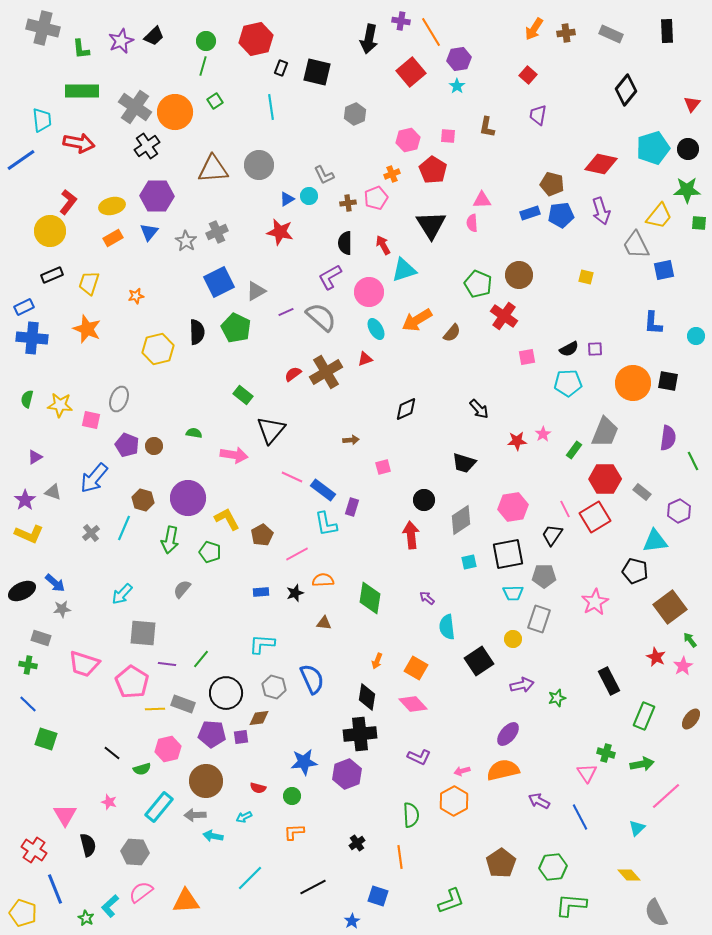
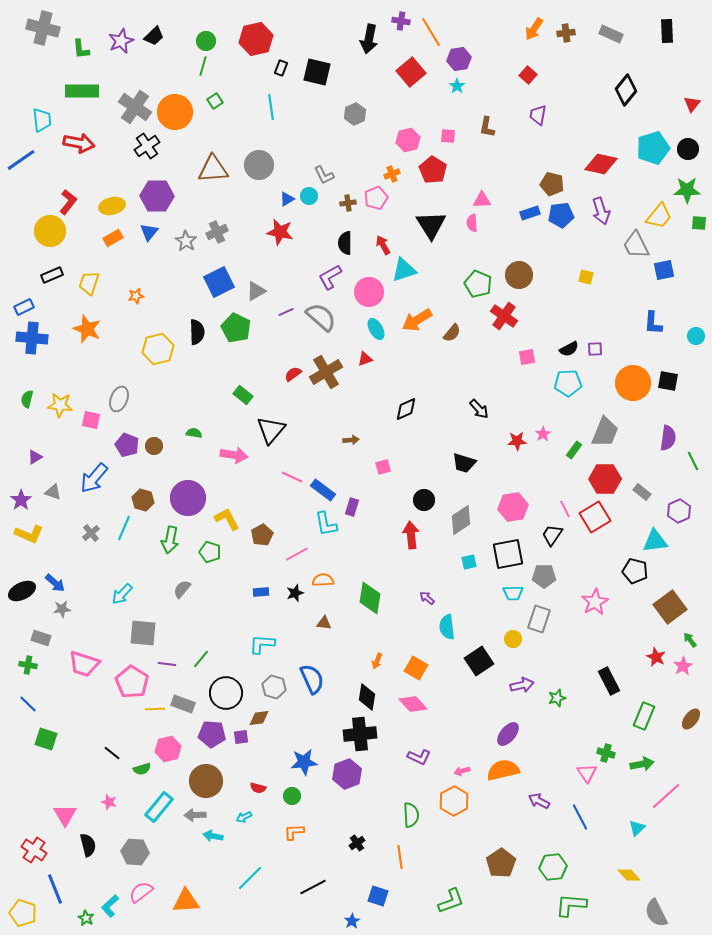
purple star at (25, 500): moved 4 px left
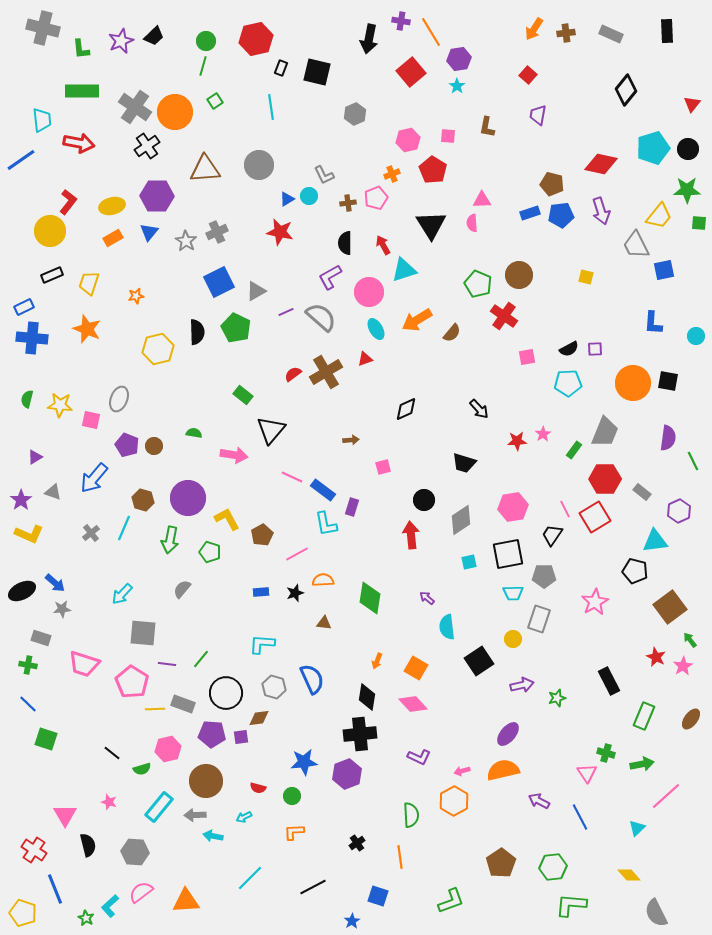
brown triangle at (213, 169): moved 8 px left
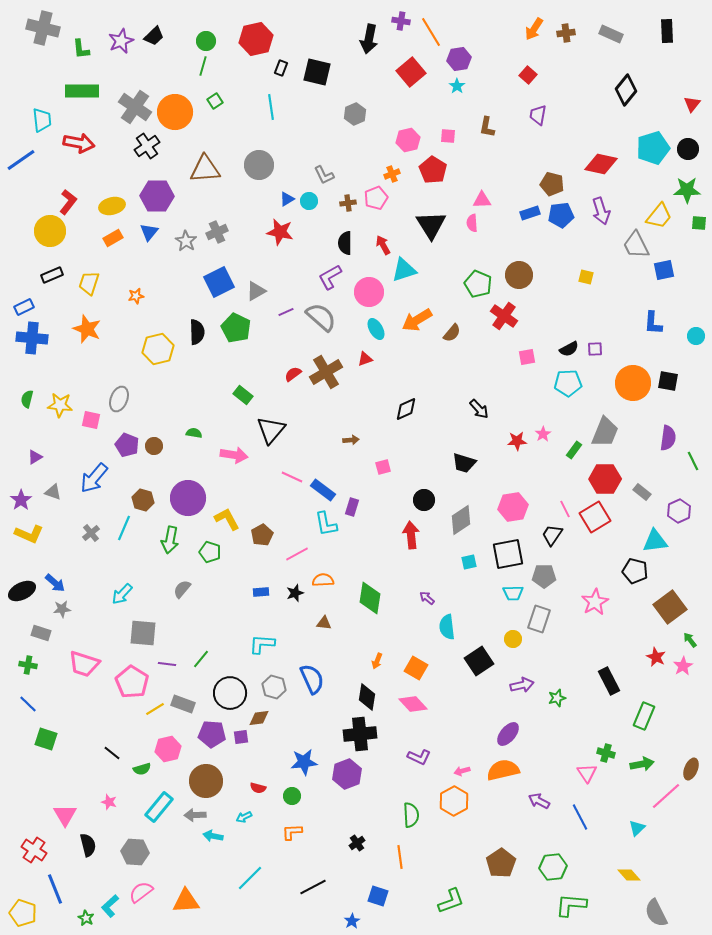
cyan circle at (309, 196): moved 5 px down
gray rectangle at (41, 638): moved 5 px up
black circle at (226, 693): moved 4 px right
yellow line at (155, 709): rotated 30 degrees counterclockwise
brown ellipse at (691, 719): moved 50 px down; rotated 15 degrees counterclockwise
orange L-shape at (294, 832): moved 2 px left
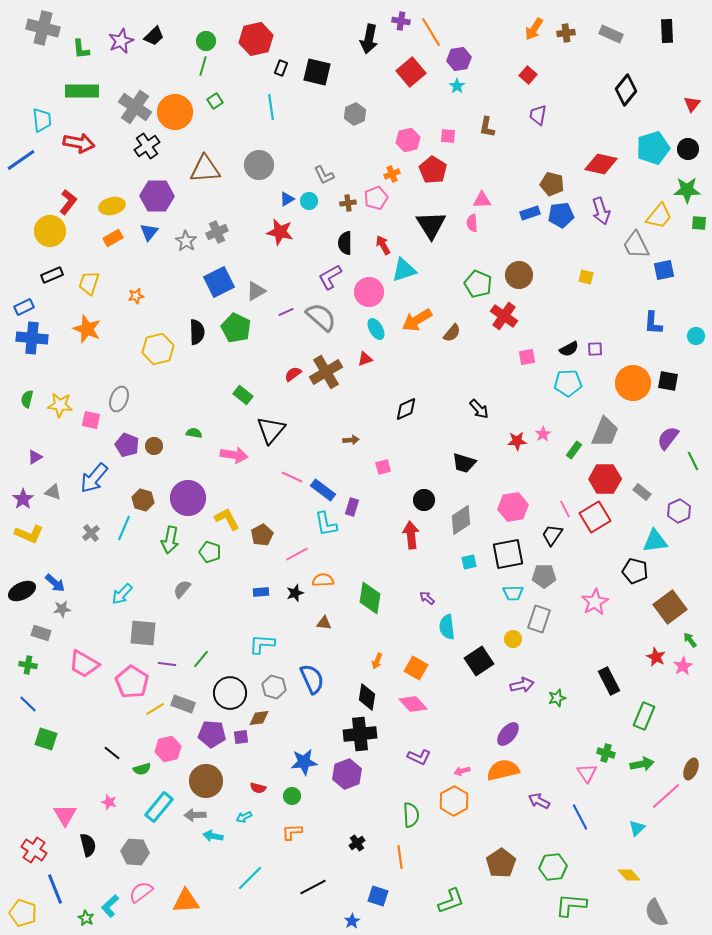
purple semicircle at (668, 438): rotated 150 degrees counterclockwise
purple star at (21, 500): moved 2 px right, 1 px up
pink trapezoid at (84, 664): rotated 12 degrees clockwise
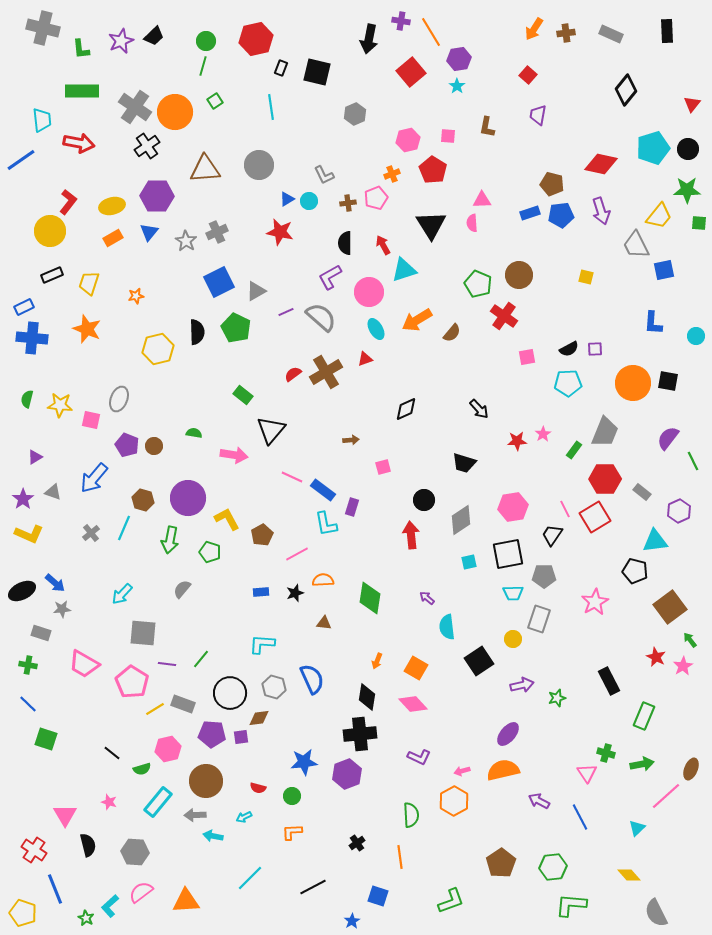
cyan rectangle at (159, 807): moved 1 px left, 5 px up
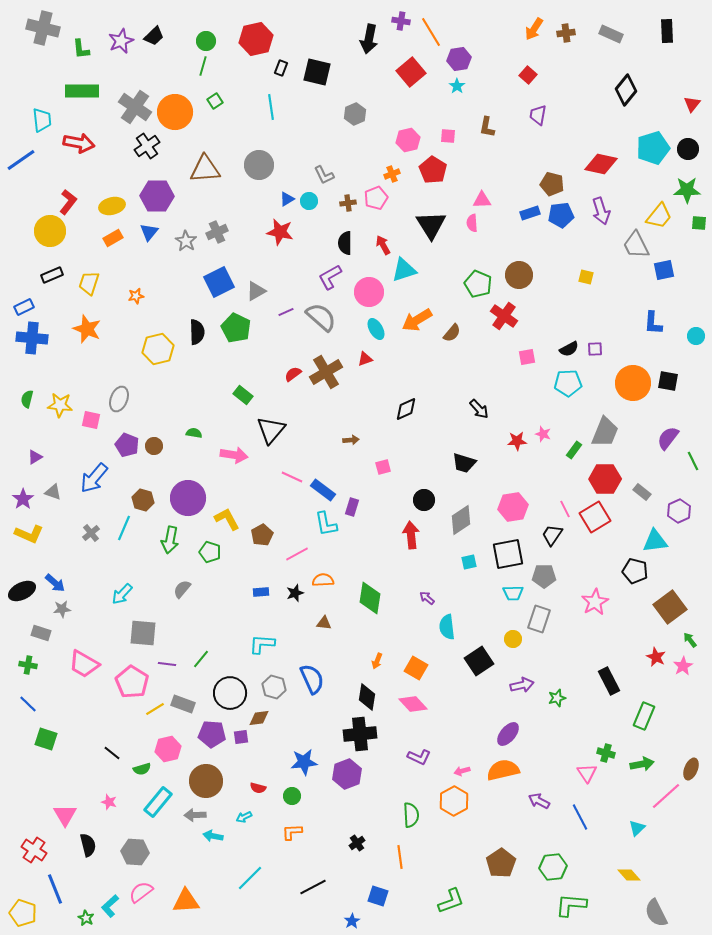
pink star at (543, 434): rotated 21 degrees counterclockwise
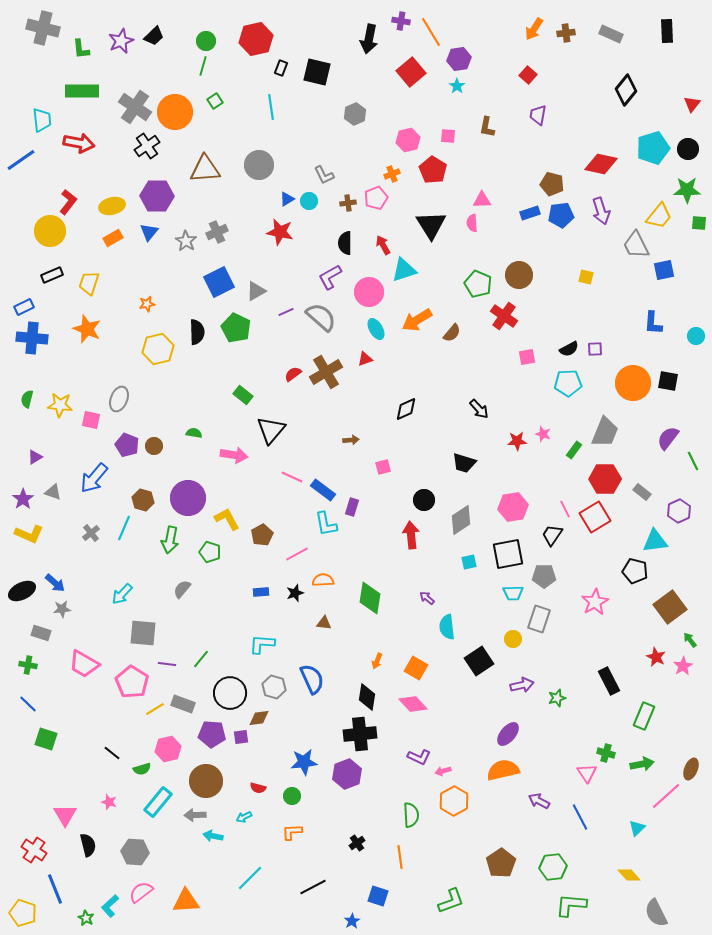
orange star at (136, 296): moved 11 px right, 8 px down
pink arrow at (462, 771): moved 19 px left
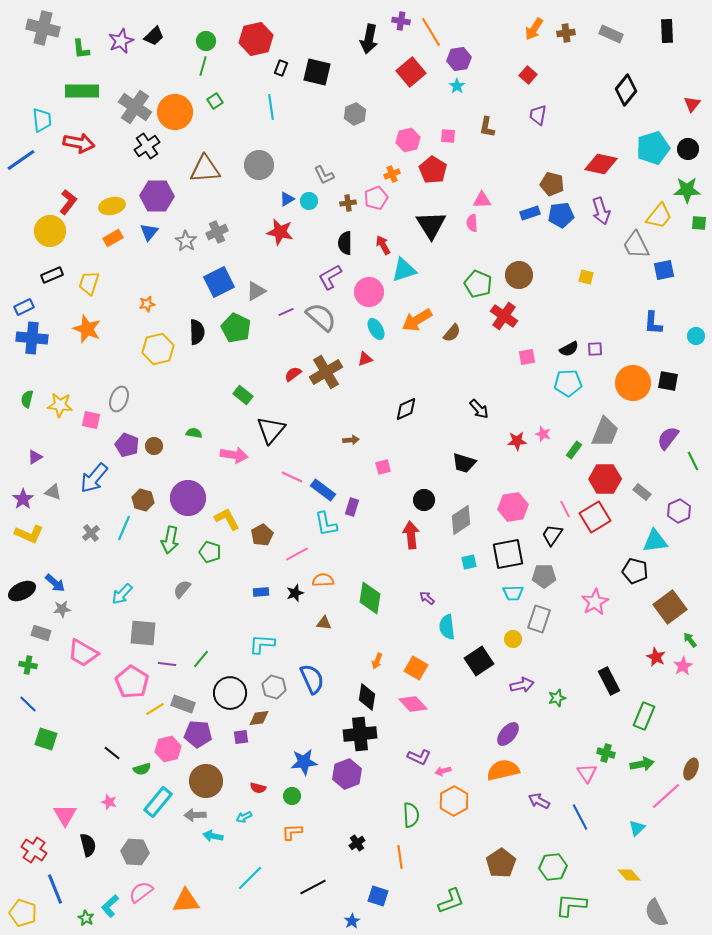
pink trapezoid at (84, 664): moved 1 px left, 11 px up
purple pentagon at (212, 734): moved 14 px left
